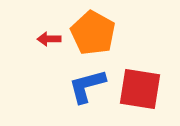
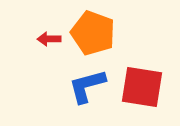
orange pentagon: rotated 9 degrees counterclockwise
red square: moved 2 px right, 2 px up
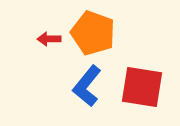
blue L-shape: rotated 36 degrees counterclockwise
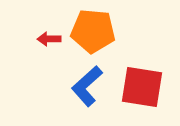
orange pentagon: moved 2 px up; rotated 15 degrees counterclockwise
blue L-shape: rotated 9 degrees clockwise
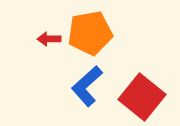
orange pentagon: moved 3 px left, 2 px down; rotated 15 degrees counterclockwise
red square: moved 10 px down; rotated 30 degrees clockwise
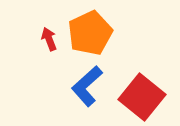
orange pentagon: rotated 15 degrees counterclockwise
red arrow: rotated 70 degrees clockwise
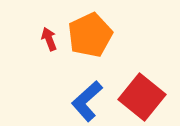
orange pentagon: moved 2 px down
blue L-shape: moved 15 px down
